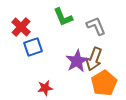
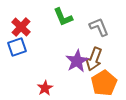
gray L-shape: moved 3 px right, 1 px down
blue square: moved 16 px left
red star: rotated 21 degrees counterclockwise
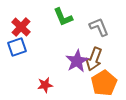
red star: moved 3 px up; rotated 21 degrees clockwise
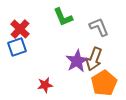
red cross: moved 1 px left, 2 px down
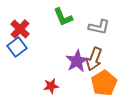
gray L-shape: rotated 125 degrees clockwise
blue square: rotated 18 degrees counterclockwise
red star: moved 6 px right, 1 px down
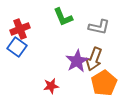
red cross: rotated 24 degrees clockwise
blue square: rotated 18 degrees counterclockwise
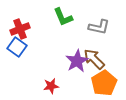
brown arrow: rotated 115 degrees clockwise
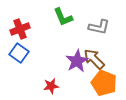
blue square: moved 2 px right, 6 px down
orange pentagon: rotated 20 degrees counterclockwise
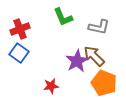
brown arrow: moved 3 px up
